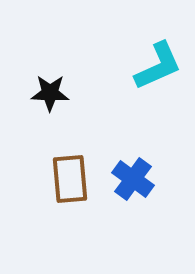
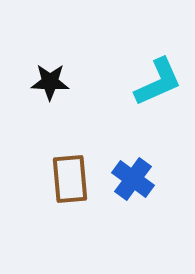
cyan L-shape: moved 16 px down
black star: moved 11 px up
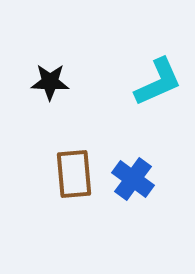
brown rectangle: moved 4 px right, 5 px up
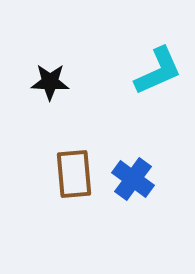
cyan L-shape: moved 11 px up
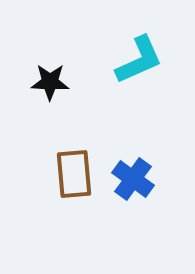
cyan L-shape: moved 19 px left, 11 px up
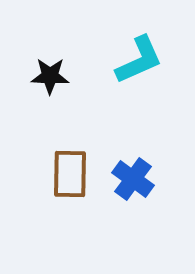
black star: moved 6 px up
brown rectangle: moved 4 px left; rotated 6 degrees clockwise
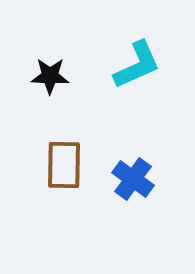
cyan L-shape: moved 2 px left, 5 px down
brown rectangle: moved 6 px left, 9 px up
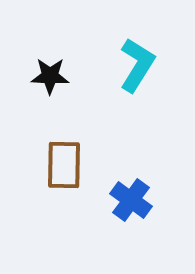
cyan L-shape: rotated 34 degrees counterclockwise
blue cross: moved 2 px left, 21 px down
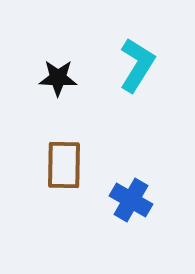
black star: moved 8 px right, 2 px down
blue cross: rotated 6 degrees counterclockwise
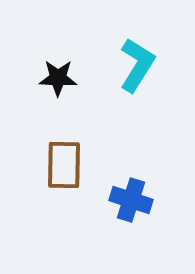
blue cross: rotated 12 degrees counterclockwise
